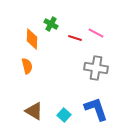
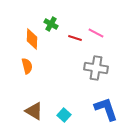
blue L-shape: moved 10 px right
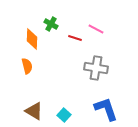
pink line: moved 4 px up
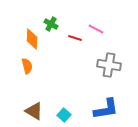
gray cross: moved 13 px right, 3 px up
blue L-shape: rotated 100 degrees clockwise
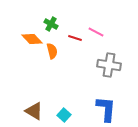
pink line: moved 3 px down
orange diamond: rotated 45 degrees counterclockwise
orange semicircle: moved 25 px right, 15 px up
blue L-shape: rotated 76 degrees counterclockwise
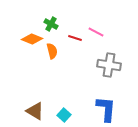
orange diamond: rotated 25 degrees counterclockwise
brown triangle: moved 1 px right
